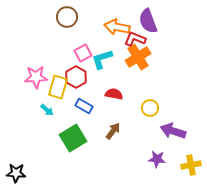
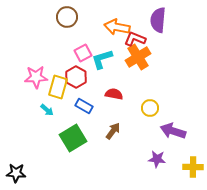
purple semicircle: moved 10 px right, 1 px up; rotated 25 degrees clockwise
yellow cross: moved 2 px right, 2 px down; rotated 12 degrees clockwise
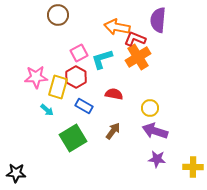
brown circle: moved 9 px left, 2 px up
pink square: moved 4 px left
purple arrow: moved 18 px left
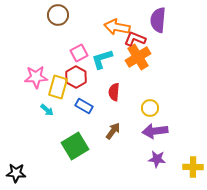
red semicircle: moved 2 px up; rotated 96 degrees counterclockwise
purple arrow: rotated 25 degrees counterclockwise
green square: moved 2 px right, 8 px down
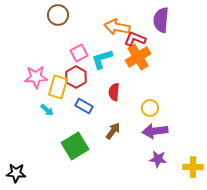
purple semicircle: moved 3 px right
purple star: moved 1 px right
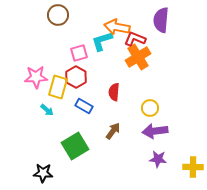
pink square: rotated 12 degrees clockwise
cyan L-shape: moved 18 px up
black star: moved 27 px right
